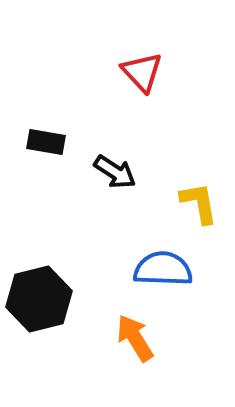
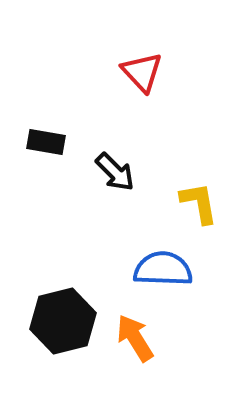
black arrow: rotated 12 degrees clockwise
black hexagon: moved 24 px right, 22 px down
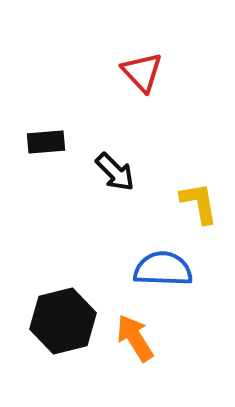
black rectangle: rotated 15 degrees counterclockwise
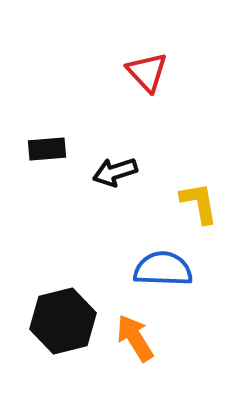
red triangle: moved 5 px right
black rectangle: moved 1 px right, 7 px down
black arrow: rotated 117 degrees clockwise
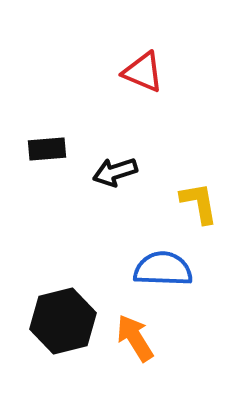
red triangle: moved 4 px left; rotated 24 degrees counterclockwise
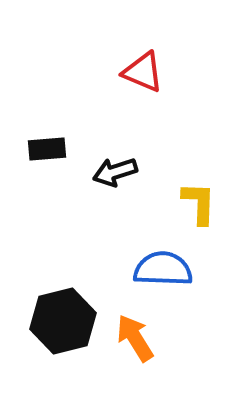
yellow L-shape: rotated 12 degrees clockwise
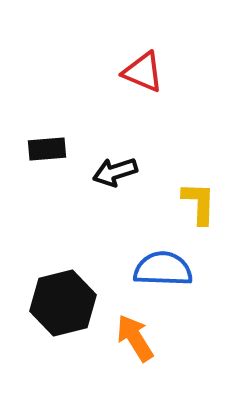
black hexagon: moved 18 px up
